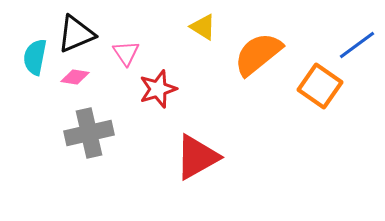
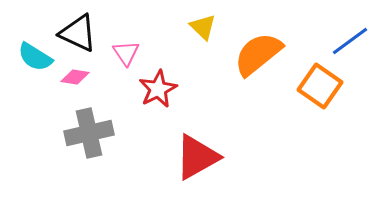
yellow triangle: rotated 12 degrees clockwise
black triangle: moved 2 px right, 1 px up; rotated 48 degrees clockwise
blue line: moved 7 px left, 4 px up
cyan semicircle: rotated 69 degrees counterclockwise
red star: rotated 9 degrees counterclockwise
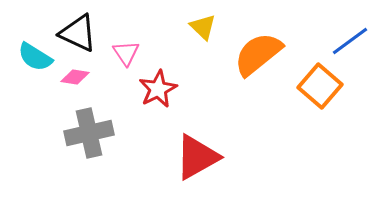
orange square: rotated 6 degrees clockwise
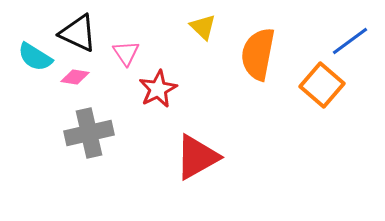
orange semicircle: rotated 40 degrees counterclockwise
orange square: moved 2 px right, 1 px up
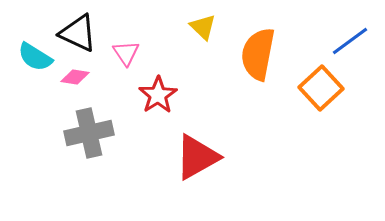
orange square: moved 1 px left, 3 px down; rotated 6 degrees clockwise
red star: moved 6 px down; rotated 6 degrees counterclockwise
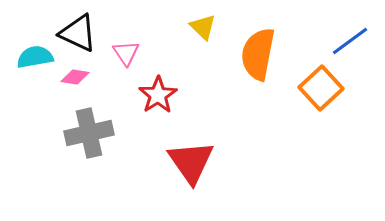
cyan semicircle: rotated 138 degrees clockwise
red triangle: moved 6 px left, 5 px down; rotated 36 degrees counterclockwise
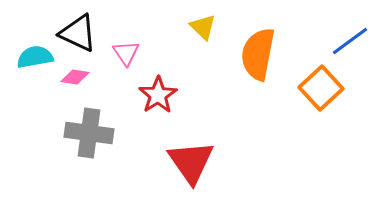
gray cross: rotated 21 degrees clockwise
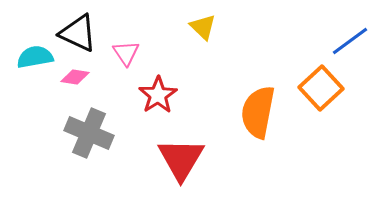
orange semicircle: moved 58 px down
gray cross: rotated 15 degrees clockwise
red triangle: moved 10 px left, 3 px up; rotated 6 degrees clockwise
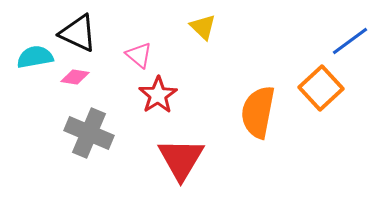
pink triangle: moved 13 px right, 2 px down; rotated 16 degrees counterclockwise
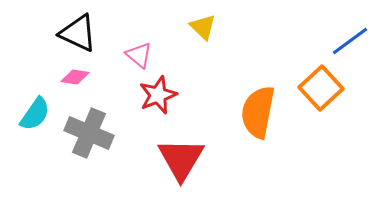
cyan semicircle: moved 57 px down; rotated 135 degrees clockwise
red star: rotated 12 degrees clockwise
